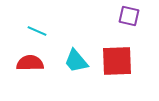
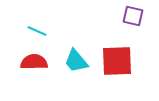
purple square: moved 4 px right
red semicircle: moved 4 px right, 1 px up
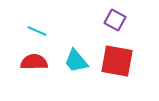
purple square: moved 18 px left, 4 px down; rotated 15 degrees clockwise
red square: rotated 12 degrees clockwise
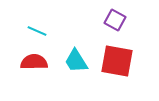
cyan trapezoid: rotated 8 degrees clockwise
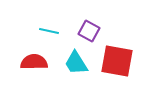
purple square: moved 26 px left, 11 px down
cyan line: moved 12 px right; rotated 12 degrees counterclockwise
cyan trapezoid: moved 2 px down
